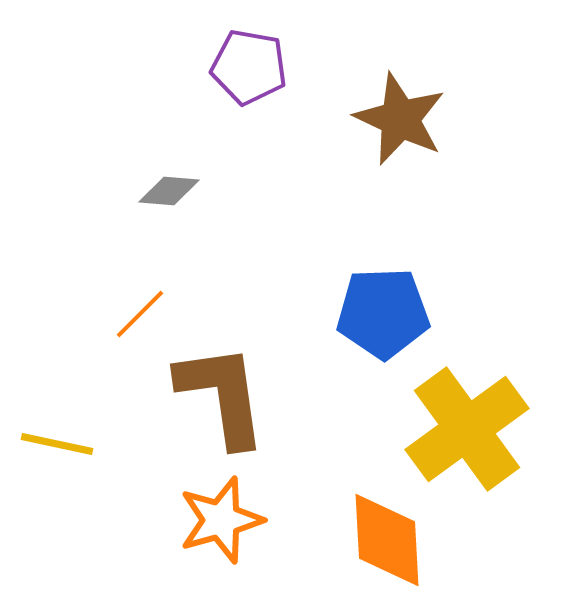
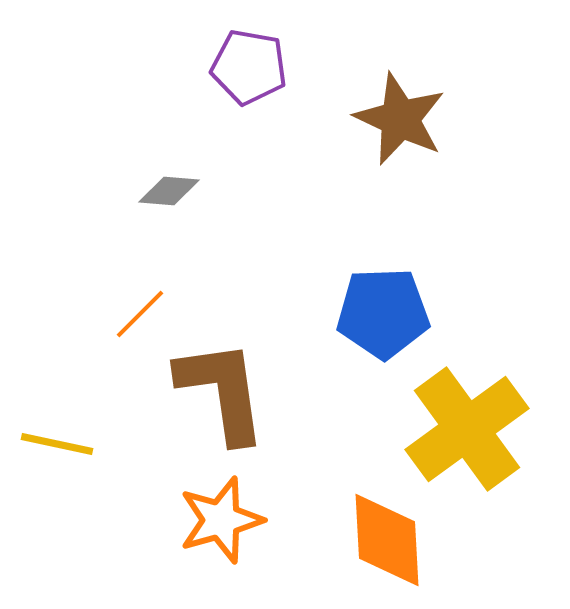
brown L-shape: moved 4 px up
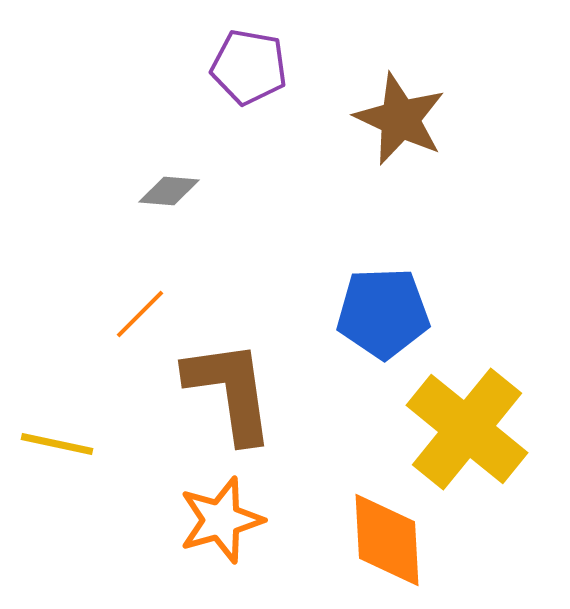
brown L-shape: moved 8 px right
yellow cross: rotated 15 degrees counterclockwise
